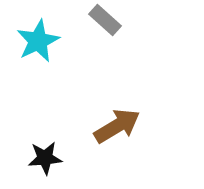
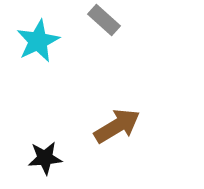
gray rectangle: moved 1 px left
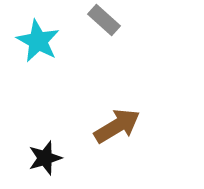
cyan star: rotated 18 degrees counterclockwise
black star: rotated 12 degrees counterclockwise
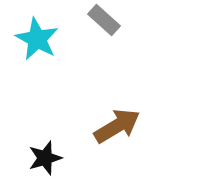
cyan star: moved 1 px left, 2 px up
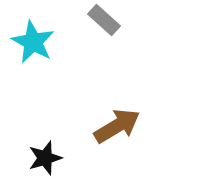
cyan star: moved 4 px left, 3 px down
